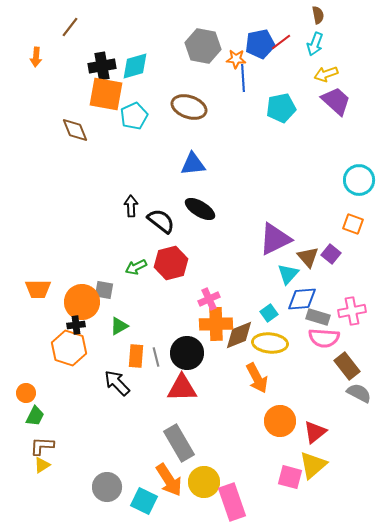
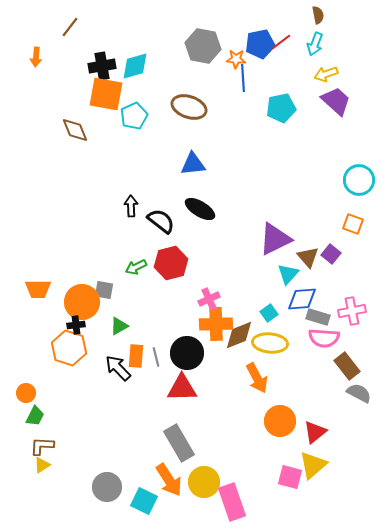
black arrow at (117, 383): moved 1 px right, 15 px up
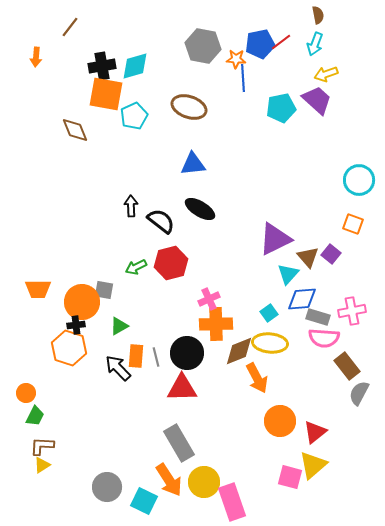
purple trapezoid at (336, 101): moved 19 px left, 1 px up
brown diamond at (239, 335): moved 16 px down
gray semicircle at (359, 393): rotated 90 degrees counterclockwise
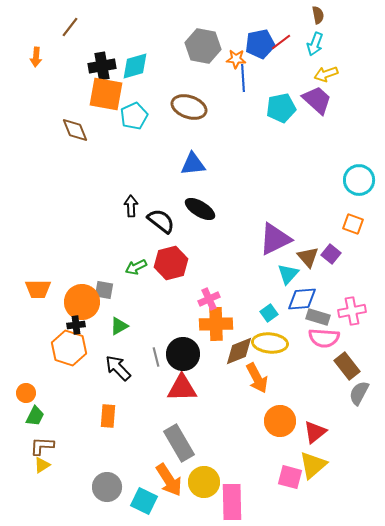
black circle at (187, 353): moved 4 px left, 1 px down
orange rectangle at (136, 356): moved 28 px left, 60 px down
pink rectangle at (232, 502): rotated 18 degrees clockwise
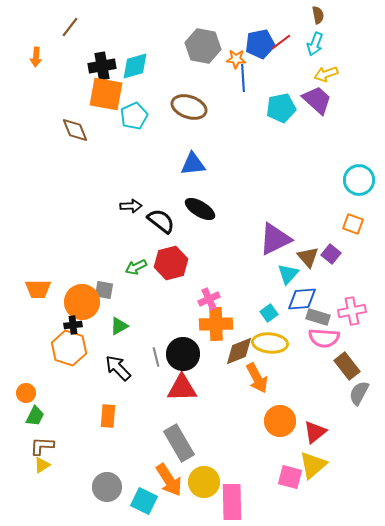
black arrow at (131, 206): rotated 90 degrees clockwise
black cross at (76, 325): moved 3 px left
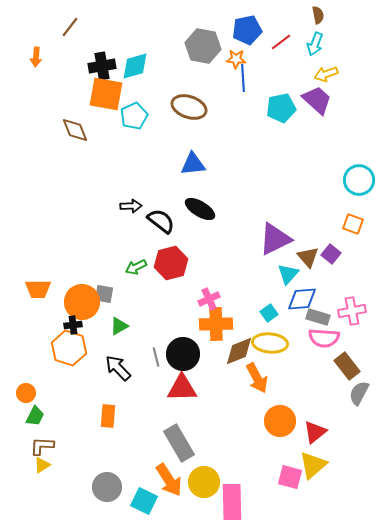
blue pentagon at (260, 44): moved 13 px left, 14 px up
gray square at (104, 290): moved 4 px down
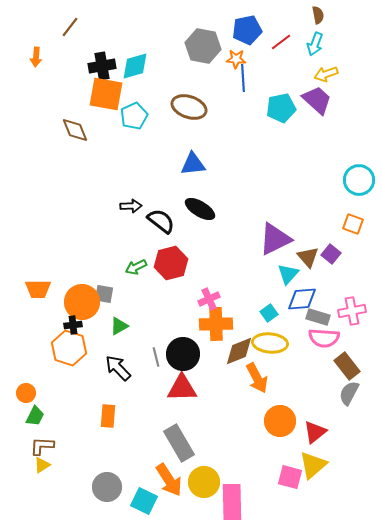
gray semicircle at (359, 393): moved 10 px left
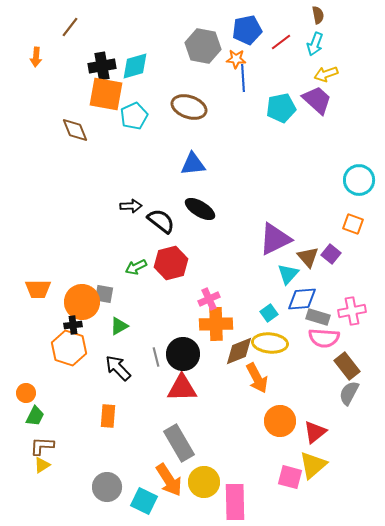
pink rectangle at (232, 502): moved 3 px right
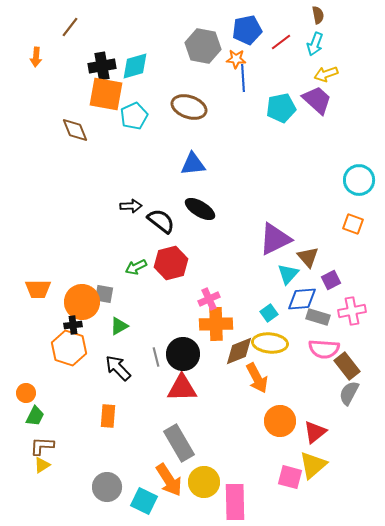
purple square at (331, 254): moved 26 px down; rotated 24 degrees clockwise
pink semicircle at (324, 338): moved 11 px down
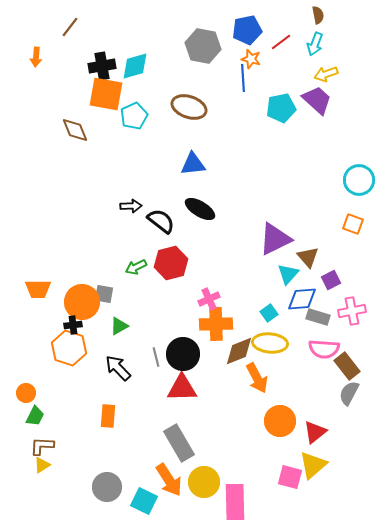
orange star at (236, 59): moved 15 px right; rotated 12 degrees clockwise
